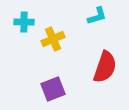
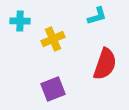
cyan cross: moved 4 px left, 1 px up
red semicircle: moved 3 px up
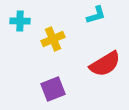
cyan L-shape: moved 1 px left, 1 px up
red semicircle: rotated 40 degrees clockwise
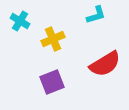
cyan cross: rotated 30 degrees clockwise
purple square: moved 1 px left, 7 px up
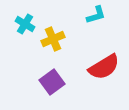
cyan cross: moved 5 px right, 3 px down
red semicircle: moved 1 px left, 3 px down
purple square: rotated 15 degrees counterclockwise
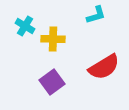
cyan cross: moved 2 px down
yellow cross: rotated 25 degrees clockwise
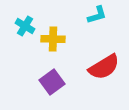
cyan L-shape: moved 1 px right
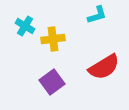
yellow cross: rotated 10 degrees counterclockwise
